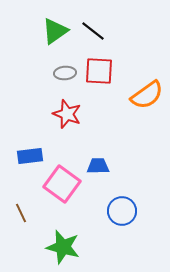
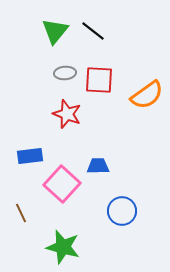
green triangle: rotated 16 degrees counterclockwise
red square: moved 9 px down
pink square: rotated 6 degrees clockwise
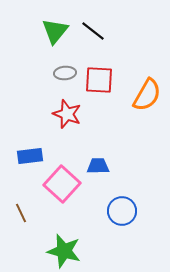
orange semicircle: rotated 24 degrees counterclockwise
green star: moved 1 px right, 4 px down
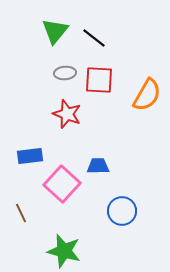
black line: moved 1 px right, 7 px down
